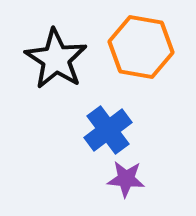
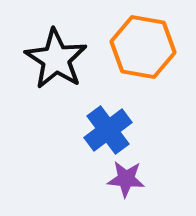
orange hexagon: moved 2 px right
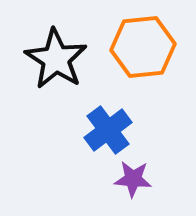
orange hexagon: rotated 16 degrees counterclockwise
purple star: moved 7 px right
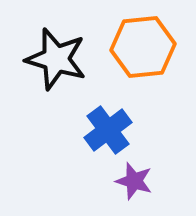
black star: rotated 16 degrees counterclockwise
purple star: moved 1 px right, 2 px down; rotated 12 degrees clockwise
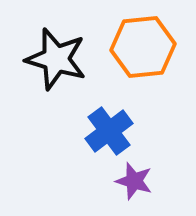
blue cross: moved 1 px right, 1 px down
